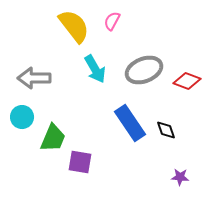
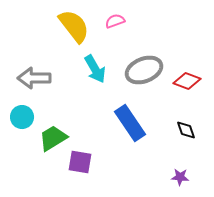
pink semicircle: moved 3 px right; rotated 42 degrees clockwise
black diamond: moved 20 px right
green trapezoid: rotated 144 degrees counterclockwise
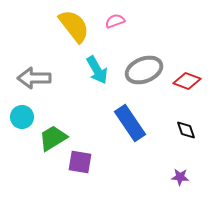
cyan arrow: moved 2 px right, 1 px down
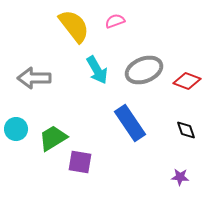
cyan circle: moved 6 px left, 12 px down
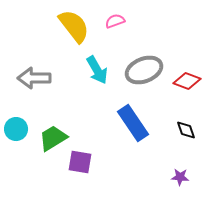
blue rectangle: moved 3 px right
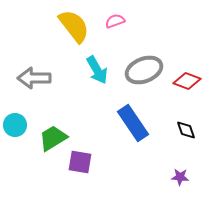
cyan circle: moved 1 px left, 4 px up
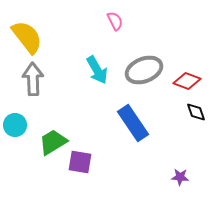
pink semicircle: rotated 84 degrees clockwise
yellow semicircle: moved 47 px left, 11 px down
gray arrow: moved 1 px left, 1 px down; rotated 88 degrees clockwise
black diamond: moved 10 px right, 18 px up
green trapezoid: moved 4 px down
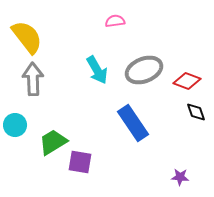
pink semicircle: rotated 72 degrees counterclockwise
